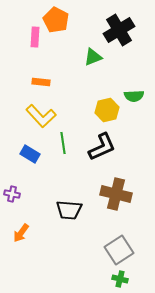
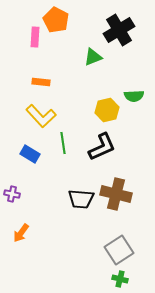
black trapezoid: moved 12 px right, 11 px up
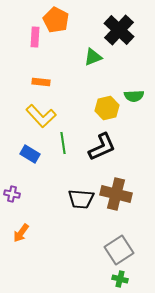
black cross: rotated 16 degrees counterclockwise
yellow hexagon: moved 2 px up
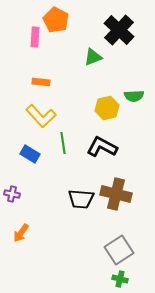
black L-shape: rotated 128 degrees counterclockwise
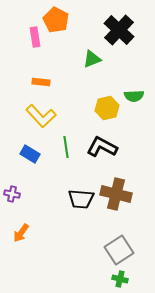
pink rectangle: rotated 12 degrees counterclockwise
green triangle: moved 1 px left, 2 px down
green line: moved 3 px right, 4 px down
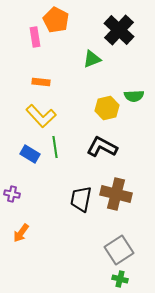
green line: moved 11 px left
black trapezoid: rotated 96 degrees clockwise
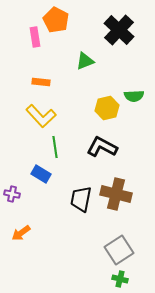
green triangle: moved 7 px left, 2 px down
blue rectangle: moved 11 px right, 20 px down
orange arrow: rotated 18 degrees clockwise
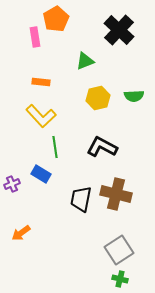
orange pentagon: moved 1 px up; rotated 15 degrees clockwise
yellow hexagon: moved 9 px left, 10 px up
purple cross: moved 10 px up; rotated 35 degrees counterclockwise
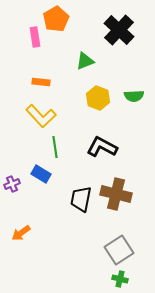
yellow hexagon: rotated 25 degrees counterclockwise
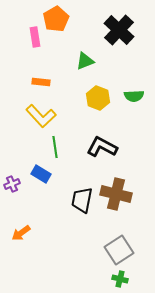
black trapezoid: moved 1 px right, 1 px down
